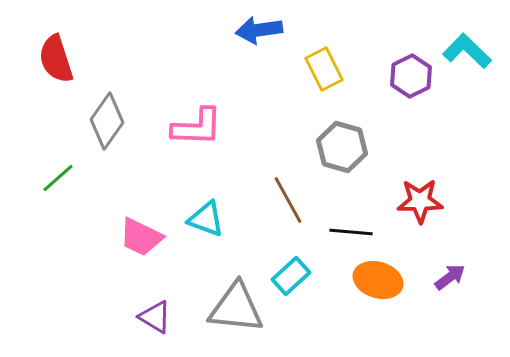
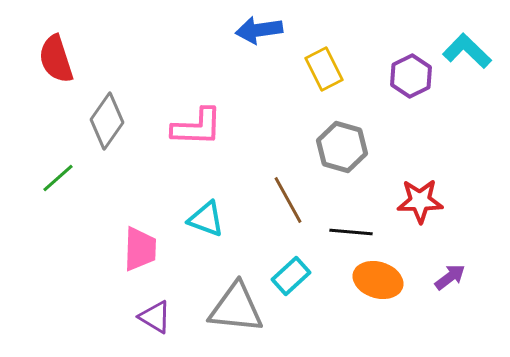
pink trapezoid: moved 1 px left, 12 px down; rotated 114 degrees counterclockwise
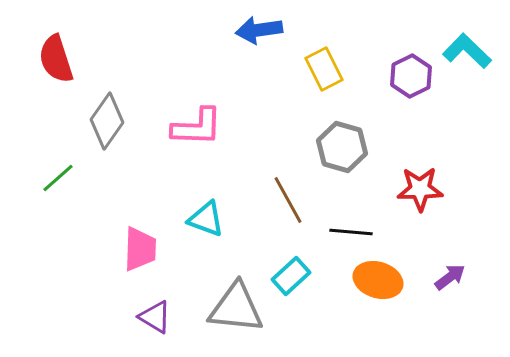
red star: moved 12 px up
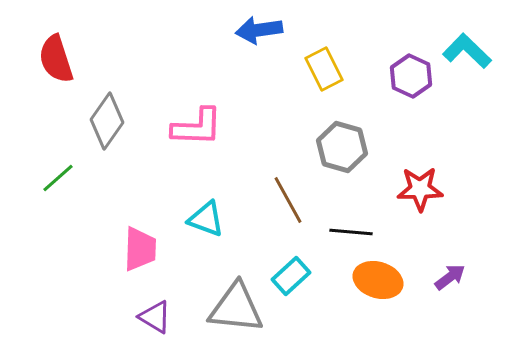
purple hexagon: rotated 9 degrees counterclockwise
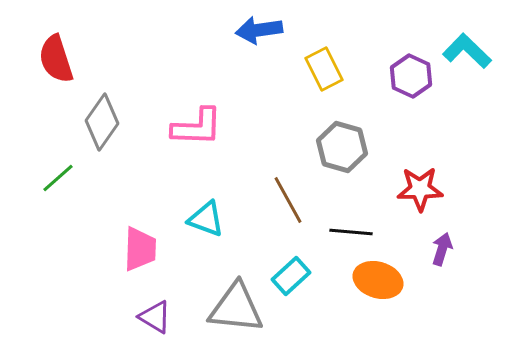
gray diamond: moved 5 px left, 1 px down
purple arrow: moved 8 px left, 28 px up; rotated 36 degrees counterclockwise
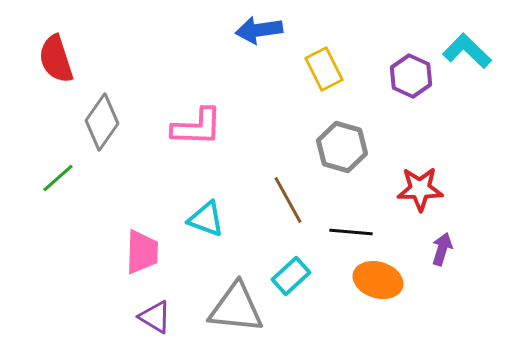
pink trapezoid: moved 2 px right, 3 px down
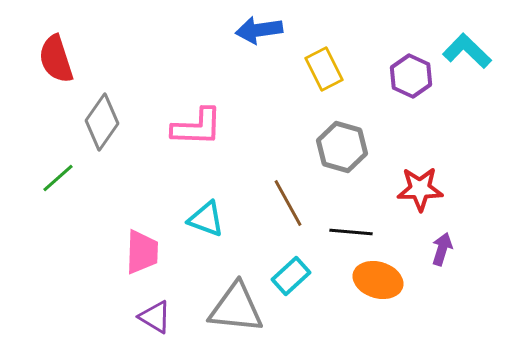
brown line: moved 3 px down
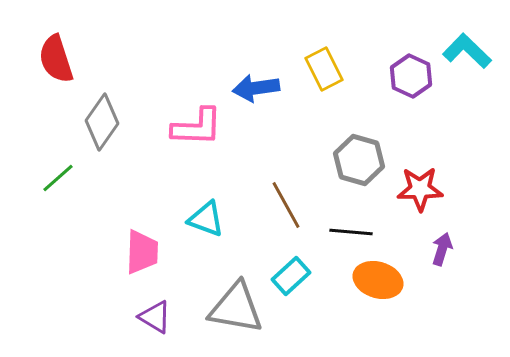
blue arrow: moved 3 px left, 58 px down
gray hexagon: moved 17 px right, 13 px down
brown line: moved 2 px left, 2 px down
gray triangle: rotated 4 degrees clockwise
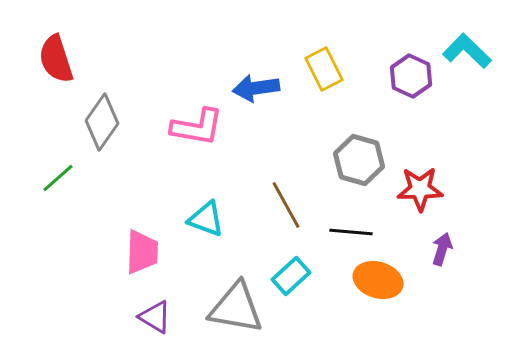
pink L-shape: rotated 8 degrees clockwise
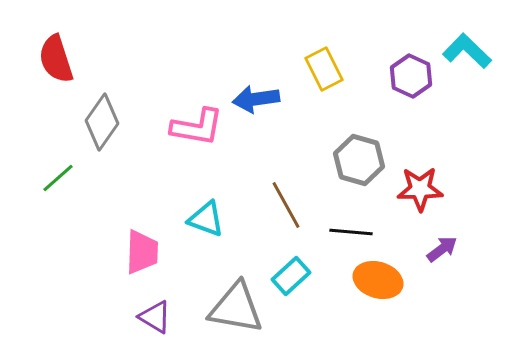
blue arrow: moved 11 px down
purple arrow: rotated 36 degrees clockwise
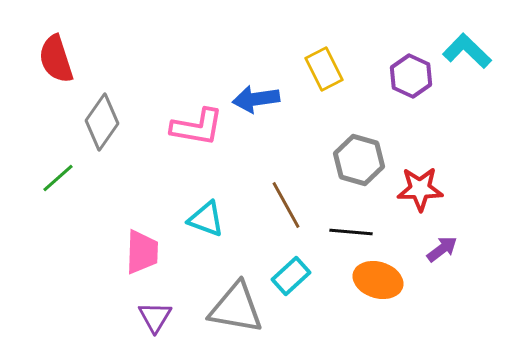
purple triangle: rotated 30 degrees clockwise
